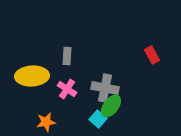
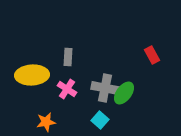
gray rectangle: moved 1 px right, 1 px down
yellow ellipse: moved 1 px up
green ellipse: moved 13 px right, 13 px up
cyan square: moved 2 px right, 1 px down
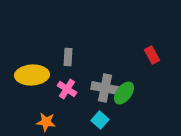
orange star: rotated 18 degrees clockwise
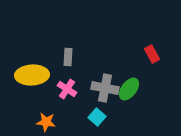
red rectangle: moved 1 px up
green ellipse: moved 5 px right, 4 px up
cyan square: moved 3 px left, 3 px up
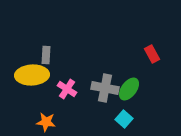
gray rectangle: moved 22 px left, 2 px up
cyan square: moved 27 px right, 2 px down
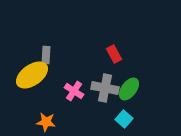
red rectangle: moved 38 px left
yellow ellipse: rotated 32 degrees counterclockwise
pink cross: moved 7 px right, 2 px down
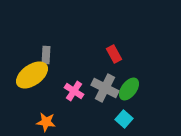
gray cross: rotated 16 degrees clockwise
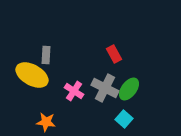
yellow ellipse: rotated 64 degrees clockwise
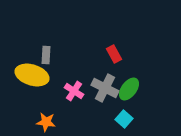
yellow ellipse: rotated 12 degrees counterclockwise
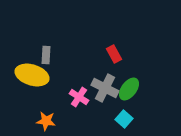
pink cross: moved 5 px right, 6 px down
orange star: moved 1 px up
